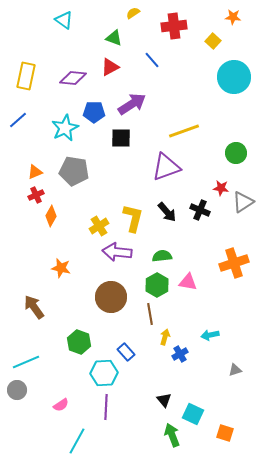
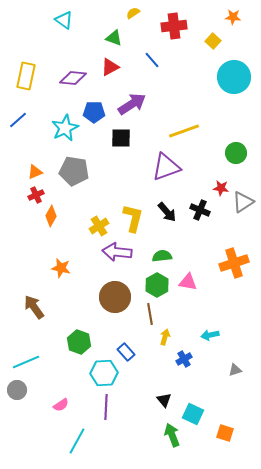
brown circle at (111, 297): moved 4 px right
blue cross at (180, 354): moved 4 px right, 5 px down
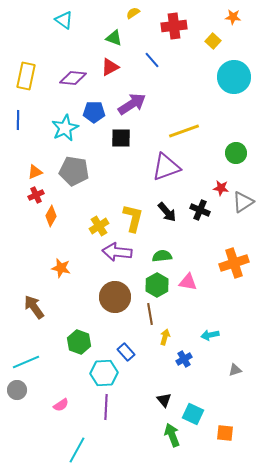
blue line at (18, 120): rotated 48 degrees counterclockwise
orange square at (225, 433): rotated 12 degrees counterclockwise
cyan line at (77, 441): moved 9 px down
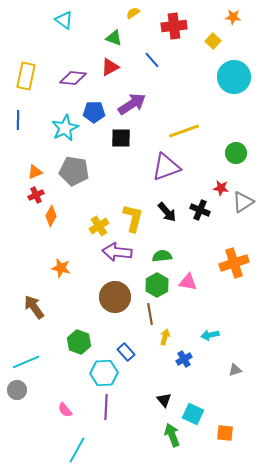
pink semicircle at (61, 405): moved 4 px right, 5 px down; rotated 84 degrees clockwise
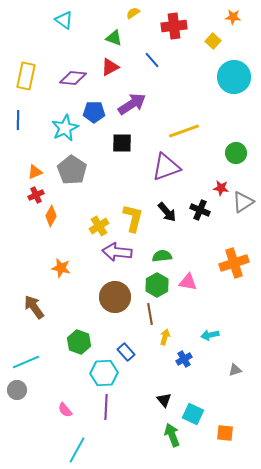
black square at (121, 138): moved 1 px right, 5 px down
gray pentagon at (74, 171): moved 2 px left, 1 px up; rotated 24 degrees clockwise
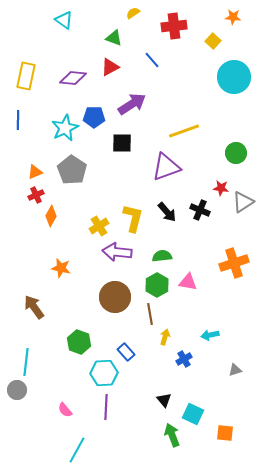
blue pentagon at (94, 112): moved 5 px down
cyan line at (26, 362): rotated 60 degrees counterclockwise
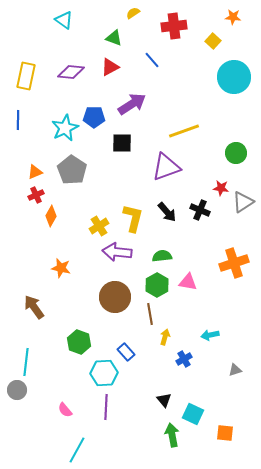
purple diamond at (73, 78): moved 2 px left, 6 px up
green arrow at (172, 435): rotated 10 degrees clockwise
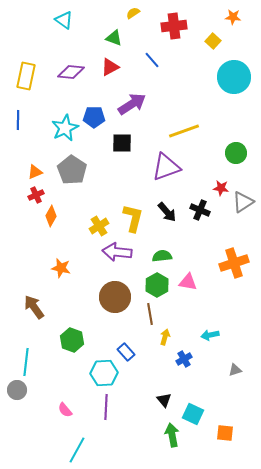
green hexagon at (79, 342): moved 7 px left, 2 px up
